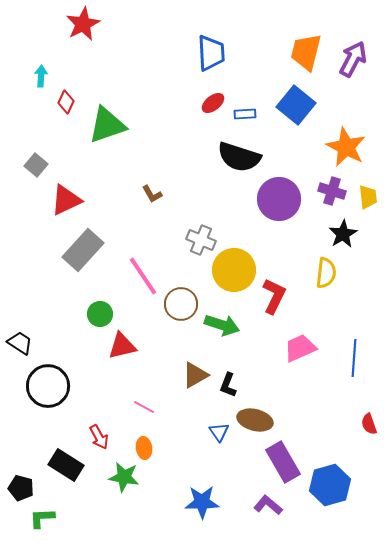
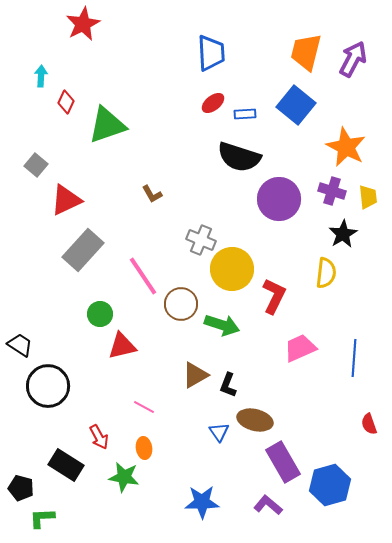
yellow circle at (234, 270): moved 2 px left, 1 px up
black trapezoid at (20, 343): moved 2 px down
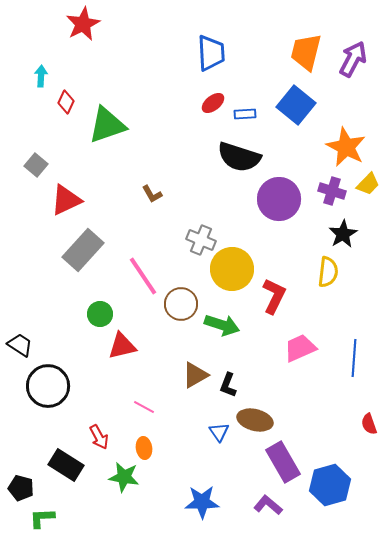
yellow trapezoid at (368, 197): moved 13 px up; rotated 50 degrees clockwise
yellow semicircle at (326, 273): moved 2 px right, 1 px up
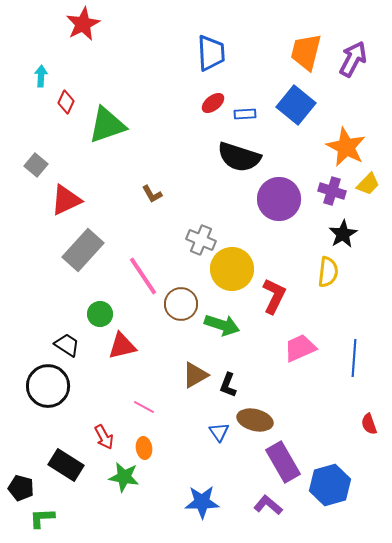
black trapezoid at (20, 345): moved 47 px right
red arrow at (99, 437): moved 5 px right
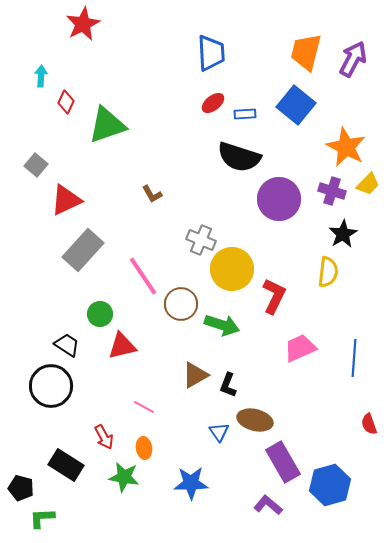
black circle at (48, 386): moved 3 px right
blue star at (202, 502): moved 11 px left, 19 px up
